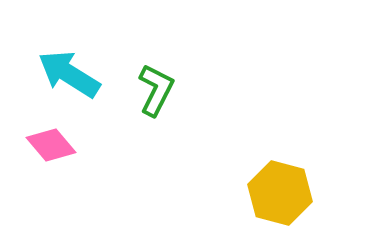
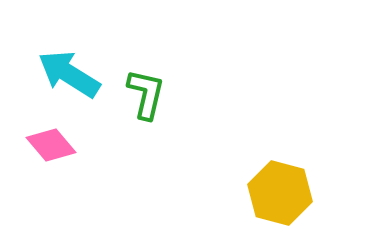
green L-shape: moved 10 px left, 4 px down; rotated 14 degrees counterclockwise
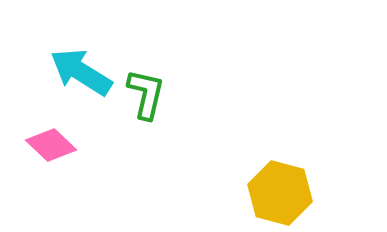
cyan arrow: moved 12 px right, 2 px up
pink diamond: rotated 6 degrees counterclockwise
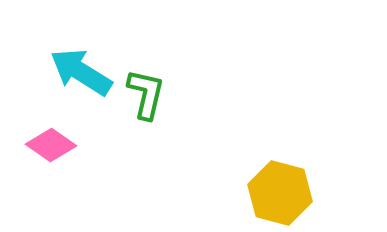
pink diamond: rotated 9 degrees counterclockwise
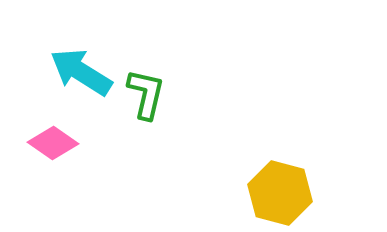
pink diamond: moved 2 px right, 2 px up
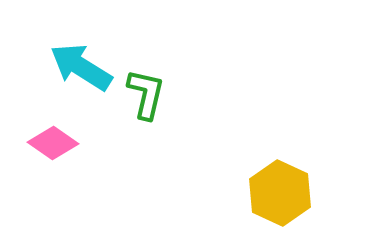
cyan arrow: moved 5 px up
yellow hexagon: rotated 10 degrees clockwise
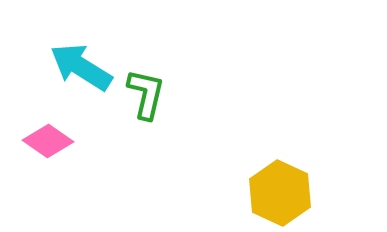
pink diamond: moved 5 px left, 2 px up
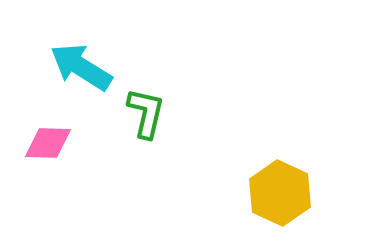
green L-shape: moved 19 px down
pink diamond: moved 2 px down; rotated 33 degrees counterclockwise
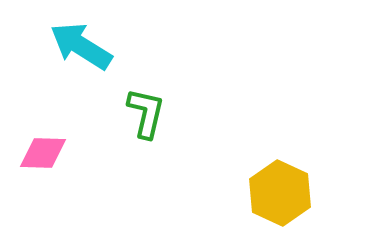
cyan arrow: moved 21 px up
pink diamond: moved 5 px left, 10 px down
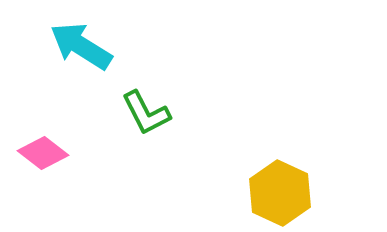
green L-shape: rotated 140 degrees clockwise
pink diamond: rotated 36 degrees clockwise
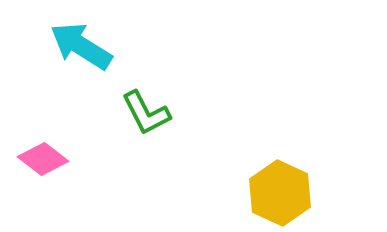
pink diamond: moved 6 px down
